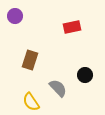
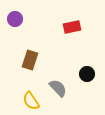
purple circle: moved 3 px down
black circle: moved 2 px right, 1 px up
yellow semicircle: moved 1 px up
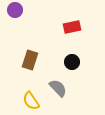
purple circle: moved 9 px up
black circle: moved 15 px left, 12 px up
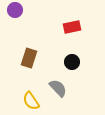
brown rectangle: moved 1 px left, 2 px up
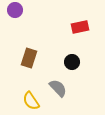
red rectangle: moved 8 px right
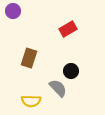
purple circle: moved 2 px left, 1 px down
red rectangle: moved 12 px left, 2 px down; rotated 18 degrees counterclockwise
black circle: moved 1 px left, 9 px down
yellow semicircle: rotated 54 degrees counterclockwise
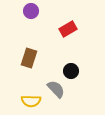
purple circle: moved 18 px right
gray semicircle: moved 2 px left, 1 px down
